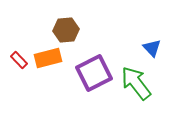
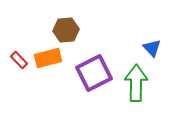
green arrow: rotated 39 degrees clockwise
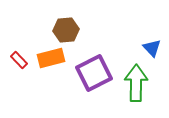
orange rectangle: moved 3 px right
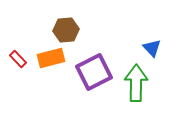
red rectangle: moved 1 px left, 1 px up
purple square: moved 1 px up
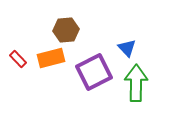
blue triangle: moved 25 px left
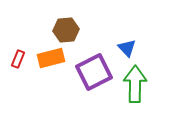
red rectangle: rotated 66 degrees clockwise
green arrow: moved 1 px left, 1 px down
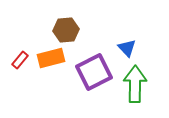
red rectangle: moved 2 px right, 1 px down; rotated 18 degrees clockwise
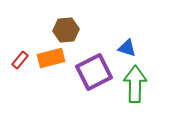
blue triangle: rotated 30 degrees counterclockwise
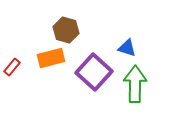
brown hexagon: rotated 20 degrees clockwise
red rectangle: moved 8 px left, 7 px down
purple square: rotated 21 degrees counterclockwise
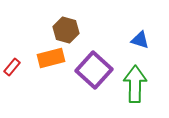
blue triangle: moved 13 px right, 8 px up
purple square: moved 2 px up
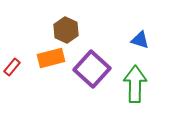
brown hexagon: rotated 10 degrees clockwise
purple square: moved 2 px left, 1 px up
